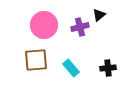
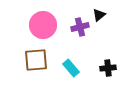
pink circle: moved 1 px left
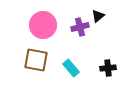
black triangle: moved 1 px left, 1 px down
brown square: rotated 15 degrees clockwise
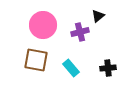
purple cross: moved 5 px down
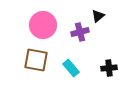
black cross: moved 1 px right
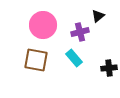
cyan rectangle: moved 3 px right, 10 px up
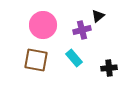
purple cross: moved 2 px right, 2 px up
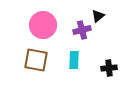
cyan rectangle: moved 2 px down; rotated 42 degrees clockwise
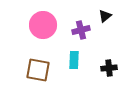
black triangle: moved 7 px right
purple cross: moved 1 px left
brown square: moved 2 px right, 10 px down
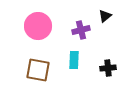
pink circle: moved 5 px left, 1 px down
black cross: moved 1 px left
